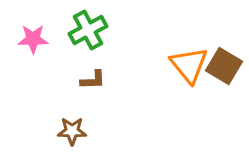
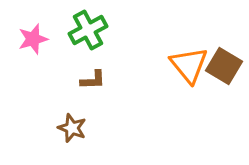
pink star: rotated 16 degrees counterclockwise
brown star: moved 3 px up; rotated 20 degrees clockwise
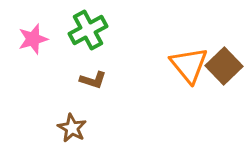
brown square: rotated 15 degrees clockwise
brown L-shape: rotated 20 degrees clockwise
brown star: rotated 8 degrees clockwise
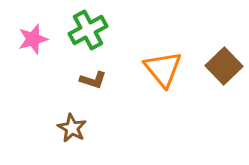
orange triangle: moved 26 px left, 4 px down
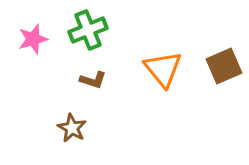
green cross: rotated 6 degrees clockwise
brown square: rotated 21 degrees clockwise
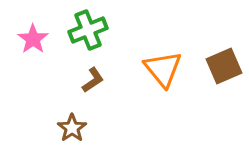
pink star: rotated 20 degrees counterclockwise
brown L-shape: rotated 52 degrees counterclockwise
brown star: rotated 8 degrees clockwise
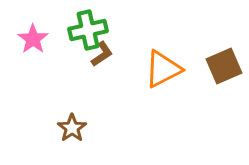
green cross: rotated 9 degrees clockwise
orange triangle: rotated 42 degrees clockwise
brown L-shape: moved 9 px right, 26 px up
